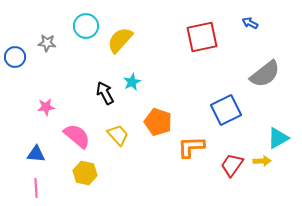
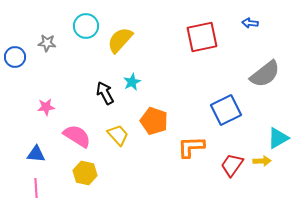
blue arrow: rotated 21 degrees counterclockwise
orange pentagon: moved 4 px left, 1 px up
pink semicircle: rotated 8 degrees counterclockwise
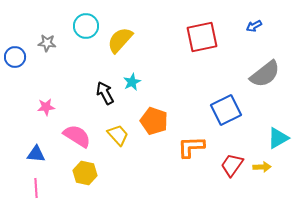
blue arrow: moved 4 px right, 3 px down; rotated 35 degrees counterclockwise
yellow arrow: moved 6 px down
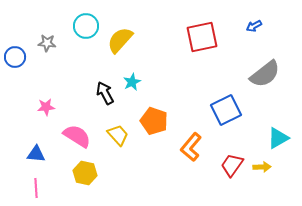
orange L-shape: rotated 48 degrees counterclockwise
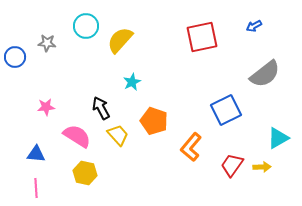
black arrow: moved 4 px left, 15 px down
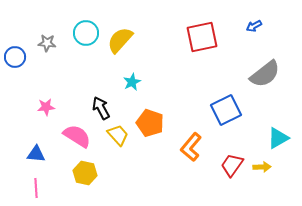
cyan circle: moved 7 px down
orange pentagon: moved 4 px left, 2 px down
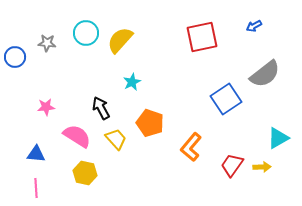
blue square: moved 11 px up; rotated 8 degrees counterclockwise
yellow trapezoid: moved 2 px left, 4 px down
